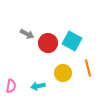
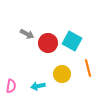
yellow circle: moved 1 px left, 1 px down
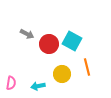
red circle: moved 1 px right, 1 px down
orange line: moved 1 px left, 1 px up
pink semicircle: moved 3 px up
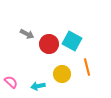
pink semicircle: moved 1 px up; rotated 56 degrees counterclockwise
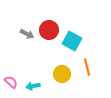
red circle: moved 14 px up
cyan arrow: moved 5 px left
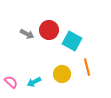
cyan arrow: moved 1 px right, 4 px up; rotated 16 degrees counterclockwise
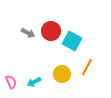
red circle: moved 2 px right, 1 px down
gray arrow: moved 1 px right, 1 px up
orange line: rotated 42 degrees clockwise
pink semicircle: rotated 24 degrees clockwise
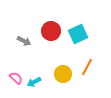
gray arrow: moved 4 px left, 8 px down
cyan square: moved 6 px right, 7 px up; rotated 36 degrees clockwise
yellow circle: moved 1 px right
pink semicircle: moved 5 px right, 4 px up; rotated 24 degrees counterclockwise
